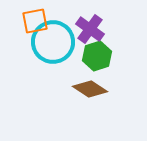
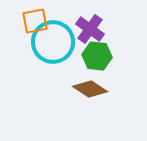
green hexagon: rotated 24 degrees clockwise
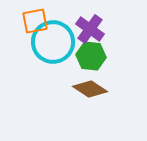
green hexagon: moved 6 px left
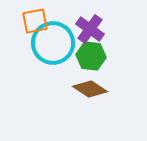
cyan circle: moved 1 px down
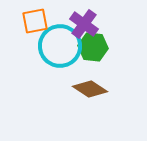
purple cross: moved 6 px left, 5 px up
cyan circle: moved 7 px right, 3 px down
green hexagon: moved 2 px right, 9 px up
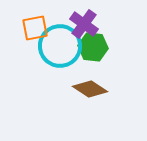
orange square: moved 7 px down
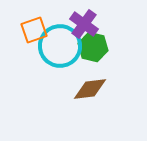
orange square: moved 1 px left, 2 px down; rotated 8 degrees counterclockwise
green hexagon: rotated 8 degrees clockwise
brown diamond: rotated 40 degrees counterclockwise
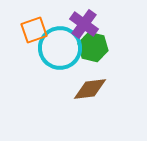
cyan circle: moved 2 px down
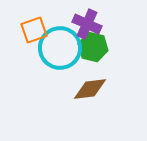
purple cross: moved 3 px right; rotated 12 degrees counterclockwise
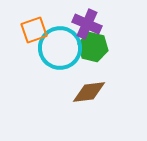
brown diamond: moved 1 px left, 3 px down
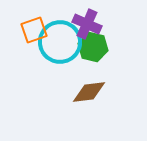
cyan circle: moved 6 px up
